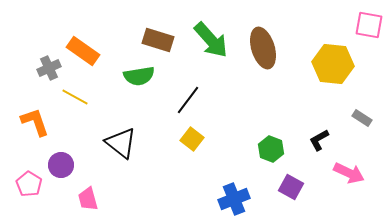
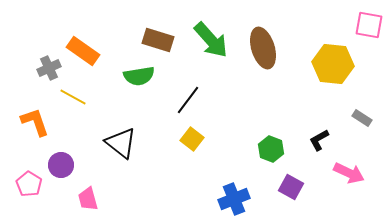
yellow line: moved 2 px left
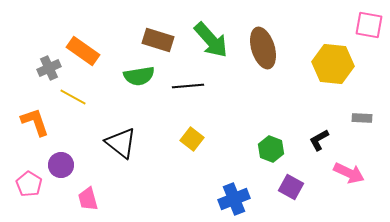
black line: moved 14 px up; rotated 48 degrees clockwise
gray rectangle: rotated 30 degrees counterclockwise
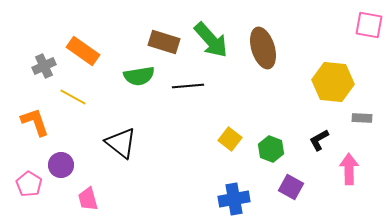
brown rectangle: moved 6 px right, 2 px down
yellow hexagon: moved 18 px down
gray cross: moved 5 px left, 2 px up
yellow square: moved 38 px right
pink arrow: moved 4 px up; rotated 116 degrees counterclockwise
blue cross: rotated 12 degrees clockwise
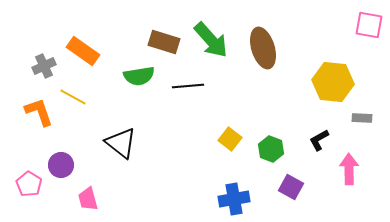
orange L-shape: moved 4 px right, 10 px up
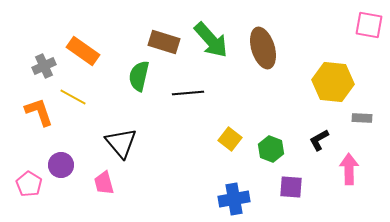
green semicircle: rotated 112 degrees clockwise
black line: moved 7 px down
black triangle: rotated 12 degrees clockwise
purple square: rotated 25 degrees counterclockwise
pink trapezoid: moved 16 px right, 16 px up
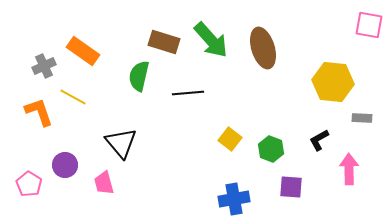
purple circle: moved 4 px right
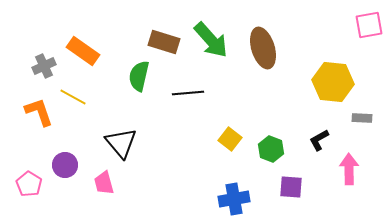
pink square: rotated 20 degrees counterclockwise
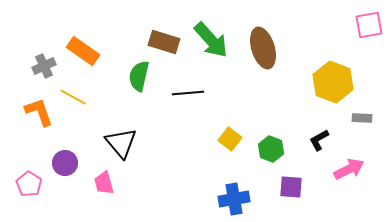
yellow hexagon: rotated 15 degrees clockwise
purple circle: moved 2 px up
pink arrow: rotated 64 degrees clockwise
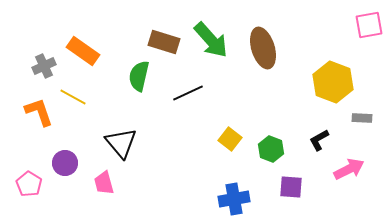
black line: rotated 20 degrees counterclockwise
